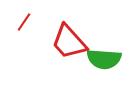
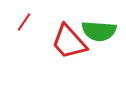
green semicircle: moved 5 px left, 28 px up
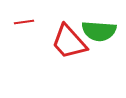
red line: rotated 48 degrees clockwise
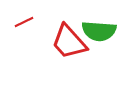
red line: rotated 18 degrees counterclockwise
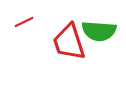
red trapezoid: rotated 24 degrees clockwise
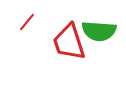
red line: moved 3 px right; rotated 24 degrees counterclockwise
